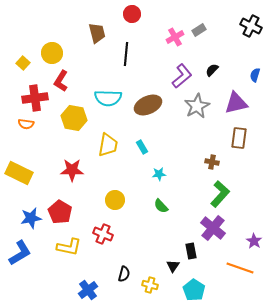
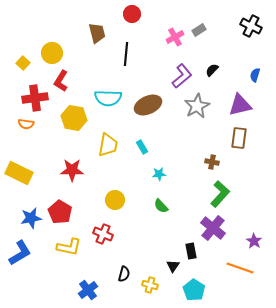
purple triangle at (236, 103): moved 4 px right, 2 px down
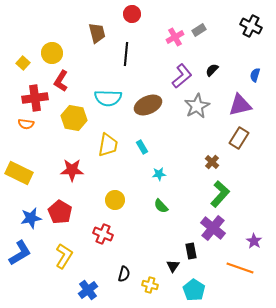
brown rectangle at (239, 138): rotated 25 degrees clockwise
brown cross at (212, 162): rotated 32 degrees clockwise
yellow L-shape at (69, 247): moved 5 px left, 9 px down; rotated 70 degrees counterclockwise
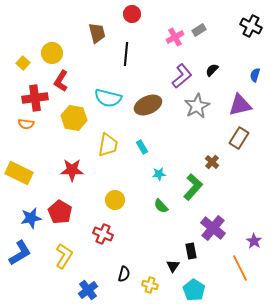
cyan semicircle at (108, 98): rotated 12 degrees clockwise
green L-shape at (220, 194): moved 27 px left, 7 px up
orange line at (240, 268): rotated 44 degrees clockwise
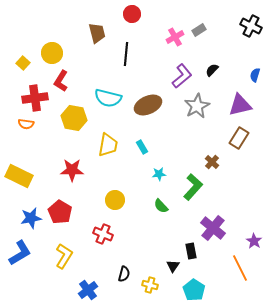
yellow rectangle at (19, 173): moved 3 px down
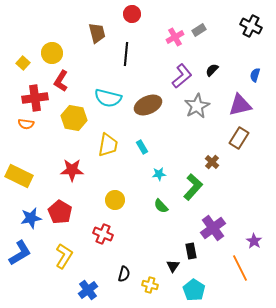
purple cross at (213, 228): rotated 15 degrees clockwise
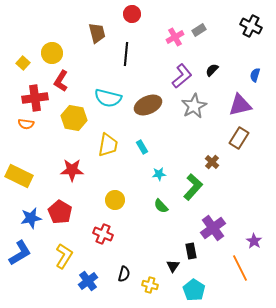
gray star at (197, 106): moved 3 px left
blue cross at (88, 290): moved 9 px up
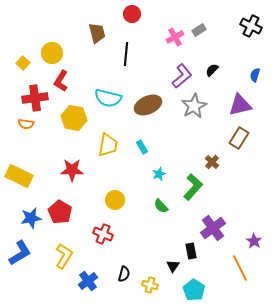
cyan star at (159, 174): rotated 16 degrees counterclockwise
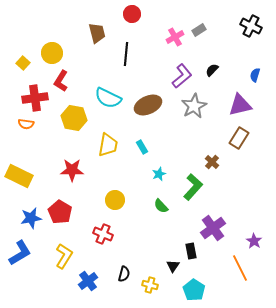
cyan semicircle at (108, 98): rotated 12 degrees clockwise
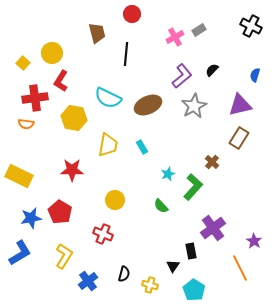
cyan star at (159, 174): moved 9 px right
